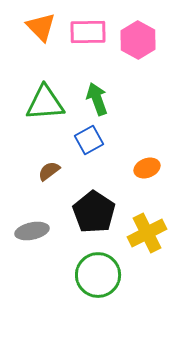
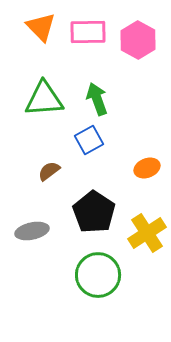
green triangle: moved 1 px left, 4 px up
yellow cross: rotated 6 degrees counterclockwise
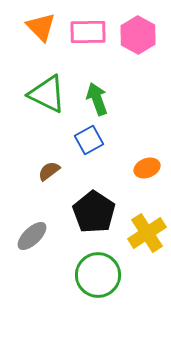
pink hexagon: moved 5 px up
green triangle: moved 3 px right, 5 px up; rotated 30 degrees clockwise
gray ellipse: moved 5 px down; rotated 32 degrees counterclockwise
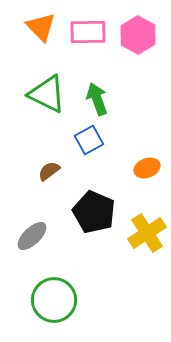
black pentagon: rotated 9 degrees counterclockwise
green circle: moved 44 px left, 25 px down
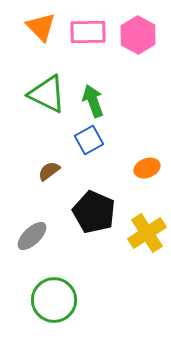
green arrow: moved 4 px left, 2 px down
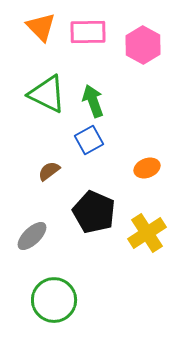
pink hexagon: moved 5 px right, 10 px down
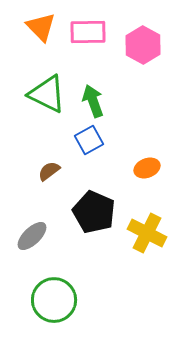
yellow cross: rotated 30 degrees counterclockwise
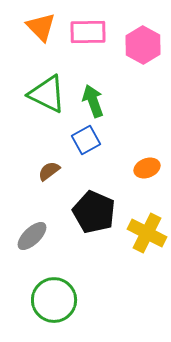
blue square: moved 3 px left
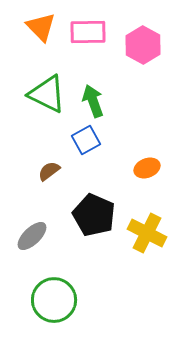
black pentagon: moved 3 px down
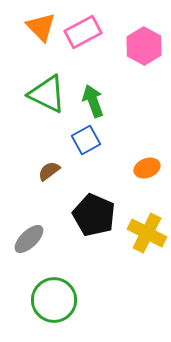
pink rectangle: moved 5 px left; rotated 27 degrees counterclockwise
pink hexagon: moved 1 px right, 1 px down
gray ellipse: moved 3 px left, 3 px down
